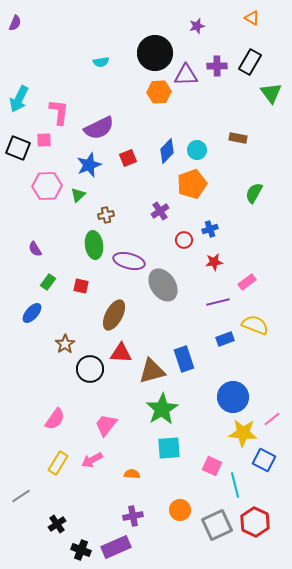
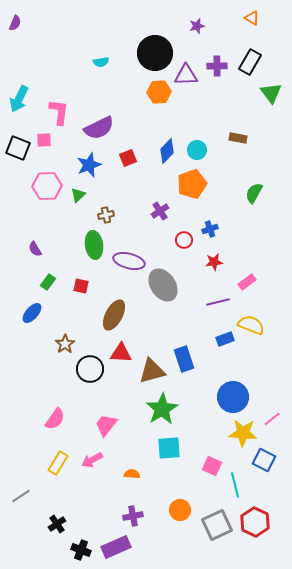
yellow semicircle at (255, 325): moved 4 px left
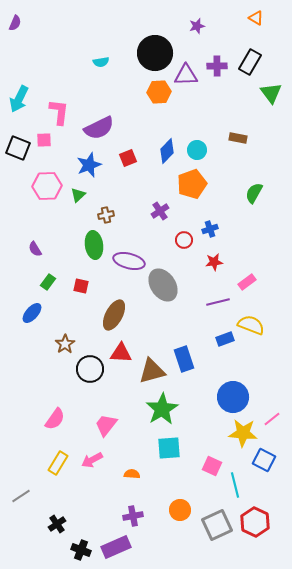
orange triangle at (252, 18): moved 4 px right
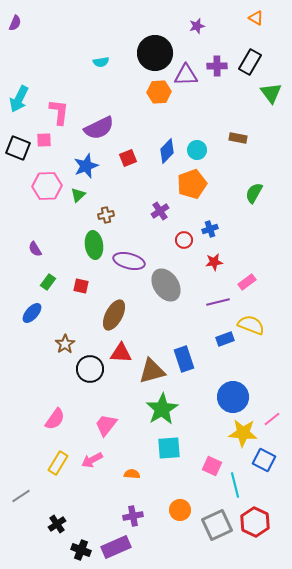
blue star at (89, 165): moved 3 px left, 1 px down
gray ellipse at (163, 285): moved 3 px right
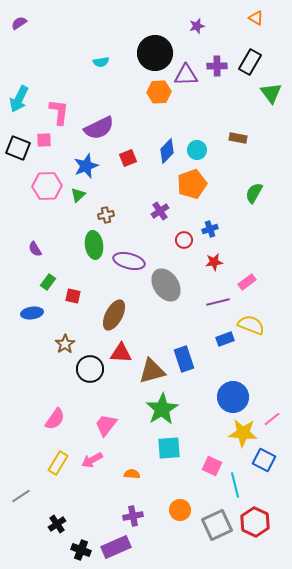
purple semicircle at (15, 23): moved 4 px right; rotated 147 degrees counterclockwise
red square at (81, 286): moved 8 px left, 10 px down
blue ellipse at (32, 313): rotated 40 degrees clockwise
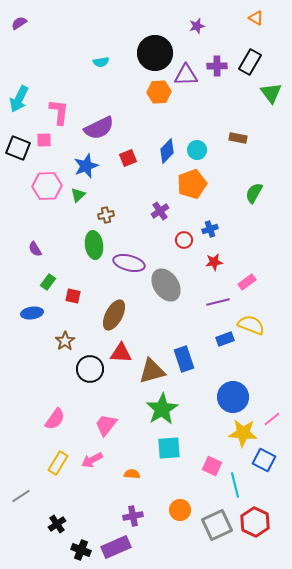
purple ellipse at (129, 261): moved 2 px down
brown star at (65, 344): moved 3 px up
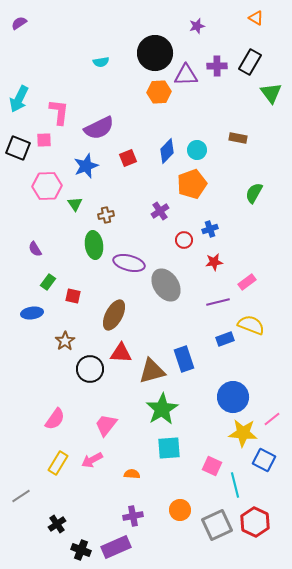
green triangle at (78, 195): moved 3 px left, 9 px down; rotated 21 degrees counterclockwise
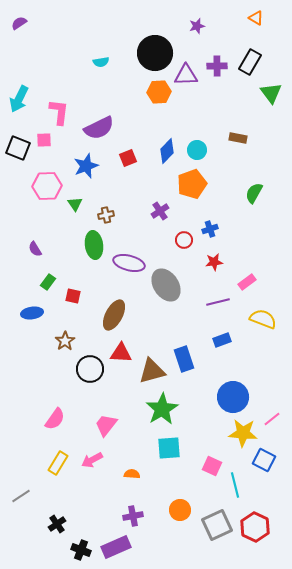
yellow semicircle at (251, 325): moved 12 px right, 6 px up
blue rectangle at (225, 339): moved 3 px left, 1 px down
red hexagon at (255, 522): moved 5 px down
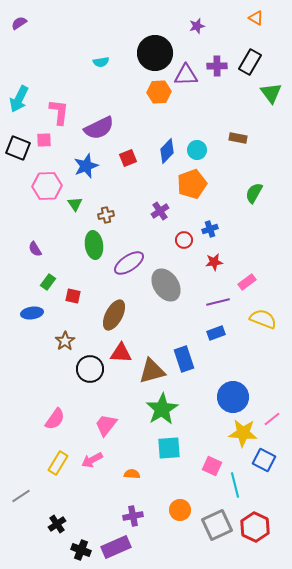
purple ellipse at (129, 263): rotated 48 degrees counterclockwise
blue rectangle at (222, 340): moved 6 px left, 7 px up
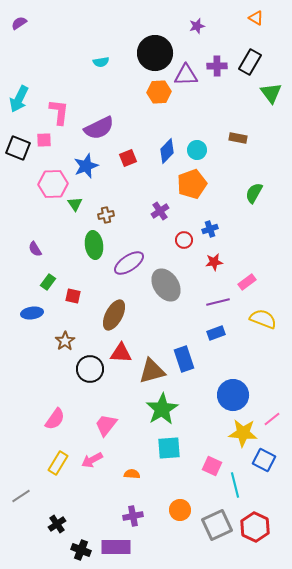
pink hexagon at (47, 186): moved 6 px right, 2 px up
blue circle at (233, 397): moved 2 px up
purple rectangle at (116, 547): rotated 24 degrees clockwise
